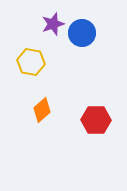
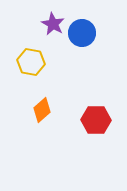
purple star: rotated 25 degrees counterclockwise
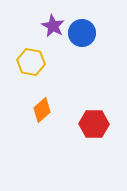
purple star: moved 2 px down
red hexagon: moved 2 px left, 4 px down
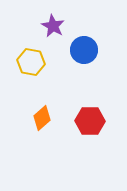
blue circle: moved 2 px right, 17 px down
orange diamond: moved 8 px down
red hexagon: moved 4 px left, 3 px up
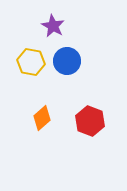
blue circle: moved 17 px left, 11 px down
red hexagon: rotated 20 degrees clockwise
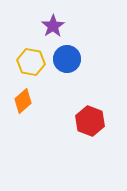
purple star: rotated 10 degrees clockwise
blue circle: moved 2 px up
orange diamond: moved 19 px left, 17 px up
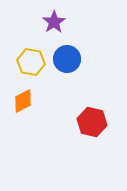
purple star: moved 1 px right, 4 px up
orange diamond: rotated 15 degrees clockwise
red hexagon: moved 2 px right, 1 px down; rotated 8 degrees counterclockwise
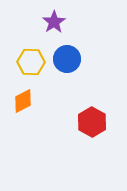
yellow hexagon: rotated 8 degrees counterclockwise
red hexagon: rotated 16 degrees clockwise
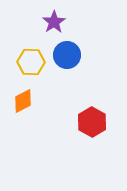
blue circle: moved 4 px up
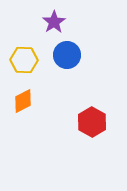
yellow hexagon: moved 7 px left, 2 px up
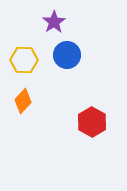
orange diamond: rotated 20 degrees counterclockwise
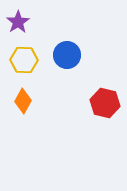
purple star: moved 36 px left
orange diamond: rotated 15 degrees counterclockwise
red hexagon: moved 13 px right, 19 px up; rotated 16 degrees counterclockwise
